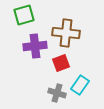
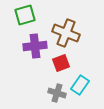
green square: moved 1 px right
brown cross: rotated 16 degrees clockwise
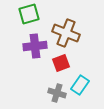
green square: moved 4 px right, 1 px up
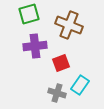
brown cross: moved 3 px right, 8 px up
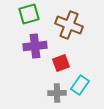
gray cross: rotated 18 degrees counterclockwise
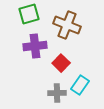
brown cross: moved 2 px left
red square: rotated 24 degrees counterclockwise
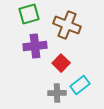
cyan rectangle: rotated 18 degrees clockwise
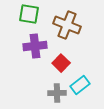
green square: rotated 25 degrees clockwise
